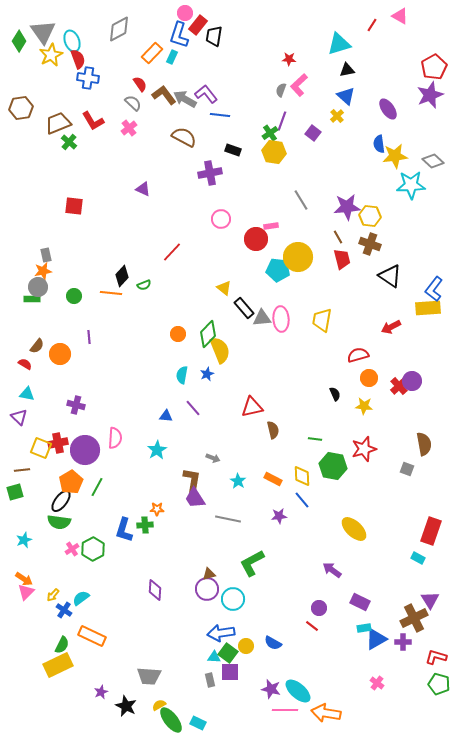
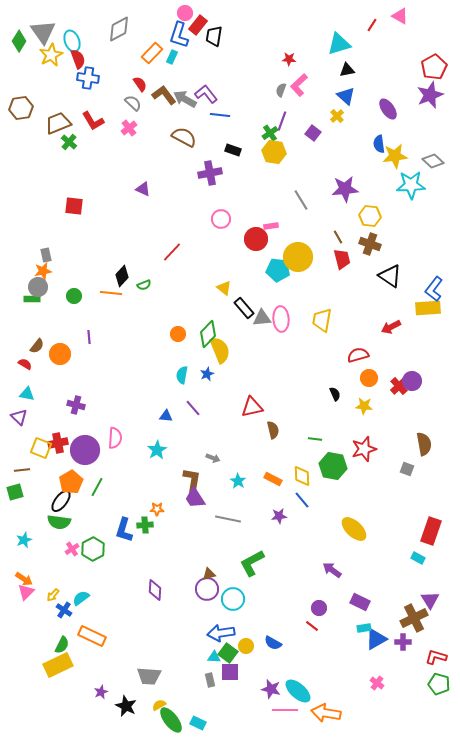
purple star at (347, 207): moved 2 px left, 18 px up
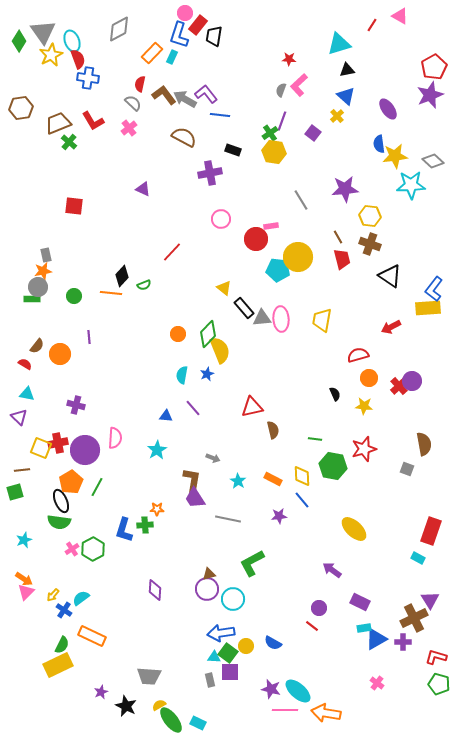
red semicircle at (140, 84): rotated 133 degrees counterclockwise
black ellipse at (61, 501): rotated 60 degrees counterclockwise
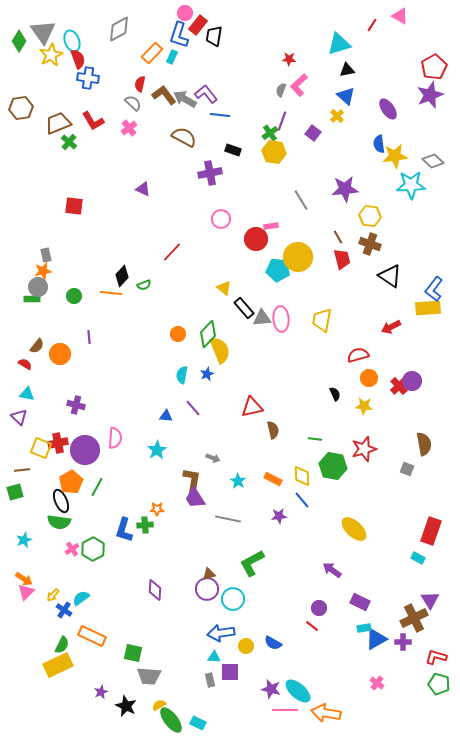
green square at (228, 653): moved 95 px left; rotated 24 degrees counterclockwise
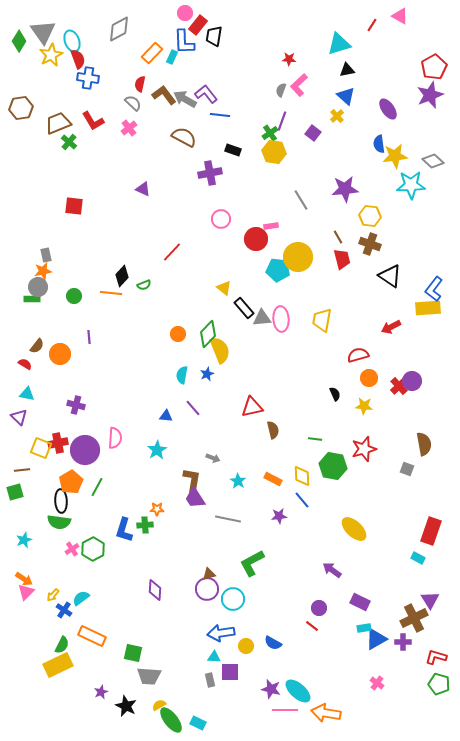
blue L-shape at (179, 35): moved 5 px right, 7 px down; rotated 20 degrees counterclockwise
black ellipse at (61, 501): rotated 20 degrees clockwise
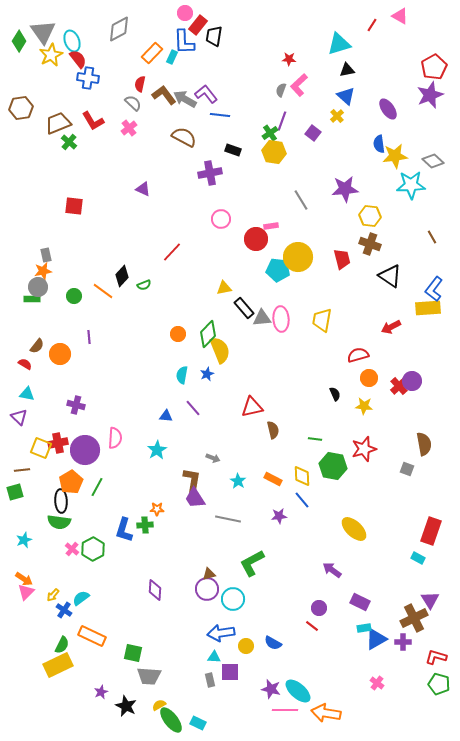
red semicircle at (78, 59): rotated 18 degrees counterclockwise
brown line at (338, 237): moved 94 px right
yellow triangle at (224, 288): rotated 49 degrees counterclockwise
orange line at (111, 293): moved 8 px left, 2 px up; rotated 30 degrees clockwise
pink cross at (72, 549): rotated 16 degrees counterclockwise
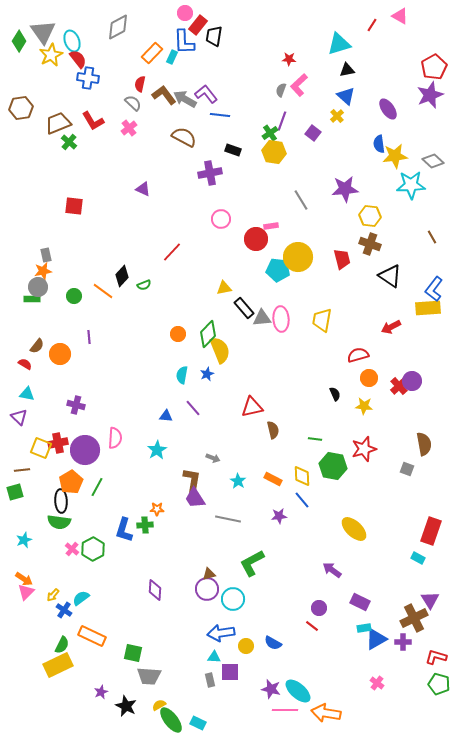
gray diamond at (119, 29): moved 1 px left, 2 px up
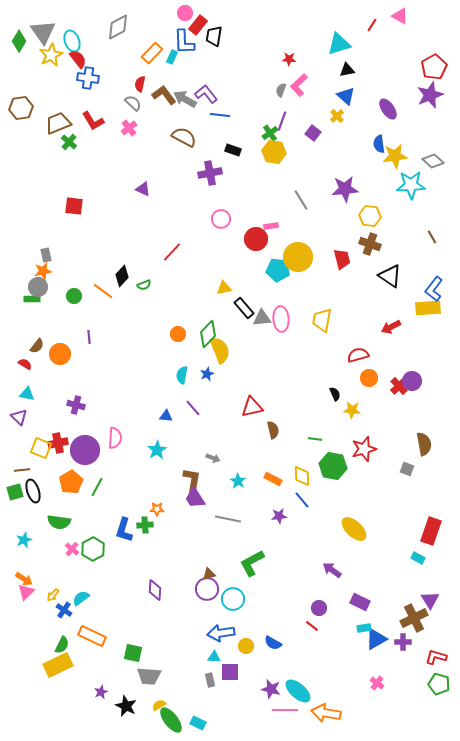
yellow star at (364, 406): moved 12 px left, 4 px down
black ellipse at (61, 501): moved 28 px left, 10 px up; rotated 15 degrees counterclockwise
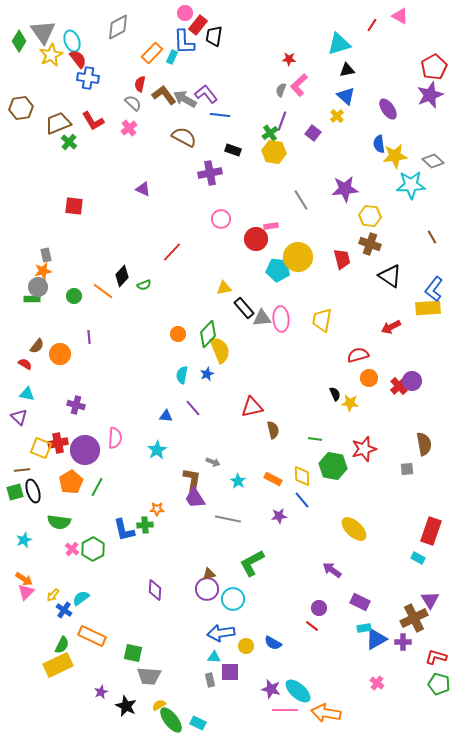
yellow star at (352, 410): moved 2 px left, 7 px up
gray arrow at (213, 458): moved 4 px down
gray square at (407, 469): rotated 24 degrees counterclockwise
blue L-shape at (124, 530): rotated 30 degrees counterclockwise
